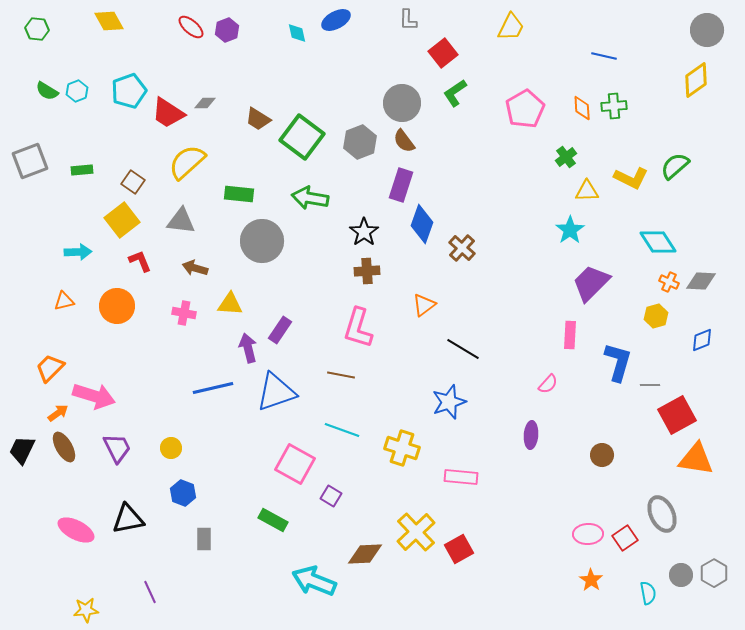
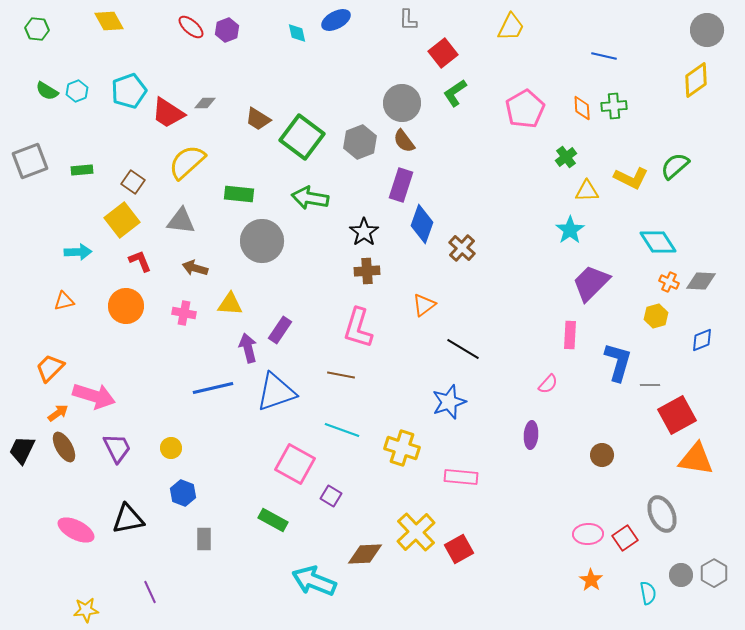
orange circle at (117, 306): moved 9 px right
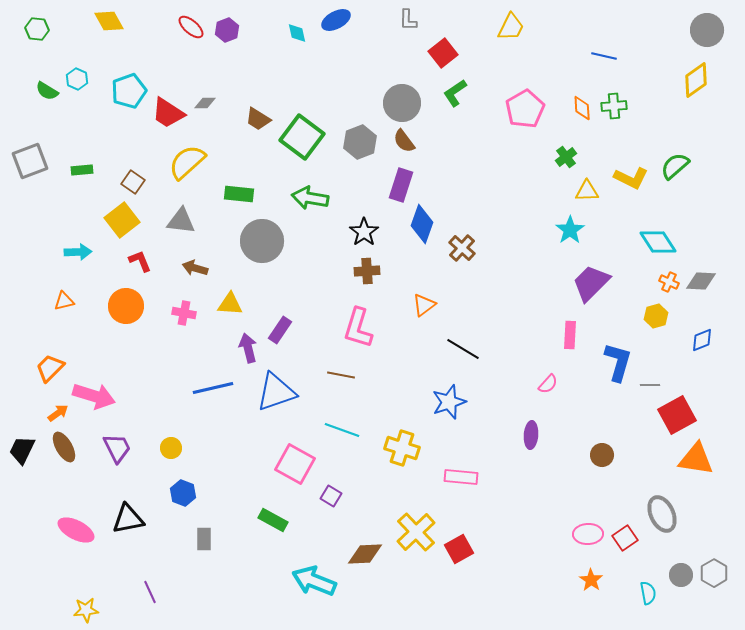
cyan hexagon at (77, 91): moved 12 px up; rotated 15 degrees counterclockwise
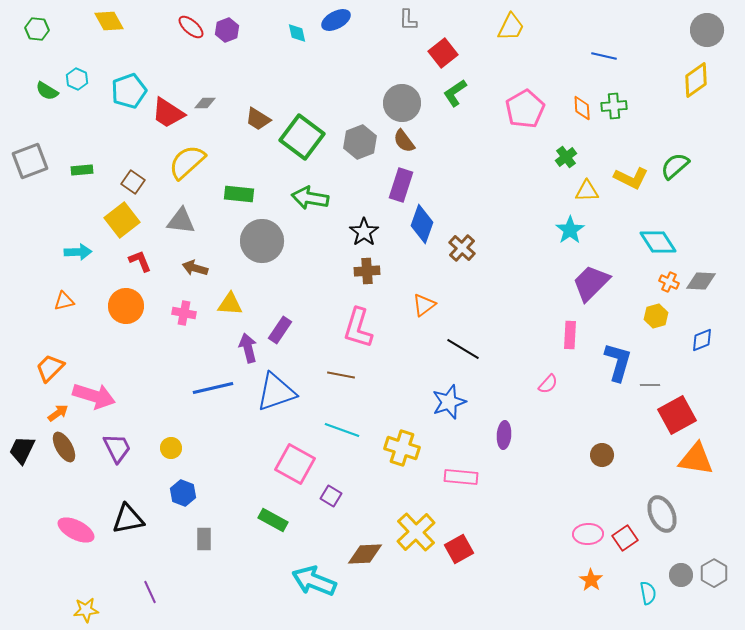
purple ellipse at (531, 435): moved 27 px left
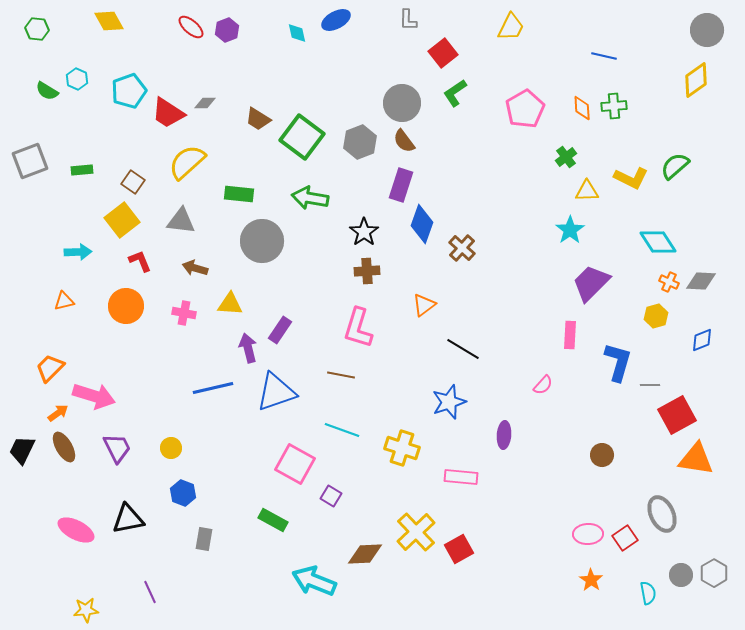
pink semicircle at (548, 384): moved 5 px left, 1 px down
gray rectangle at (204, 539): rotated 10 degrees clockwise
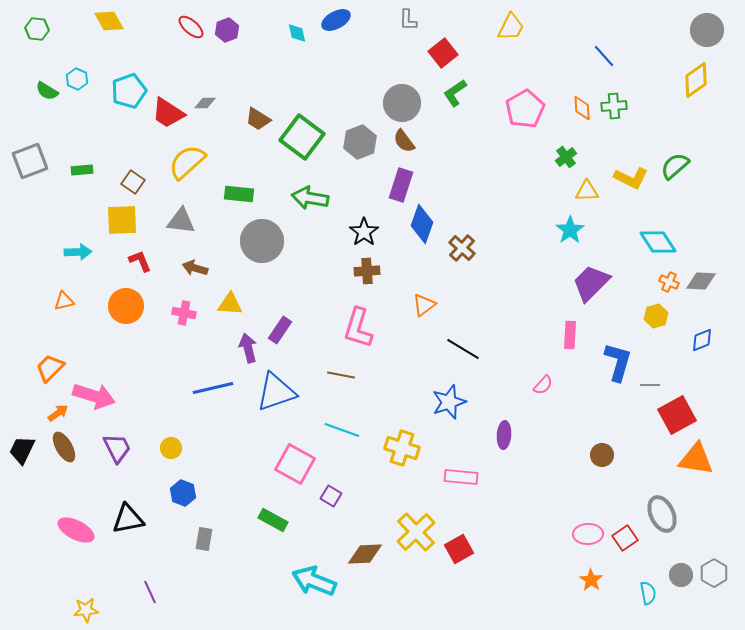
blue line at (604, 56): rotated 35 degrees clockwise
yellow square at (122, 220): rotated 36 degrees clockwise
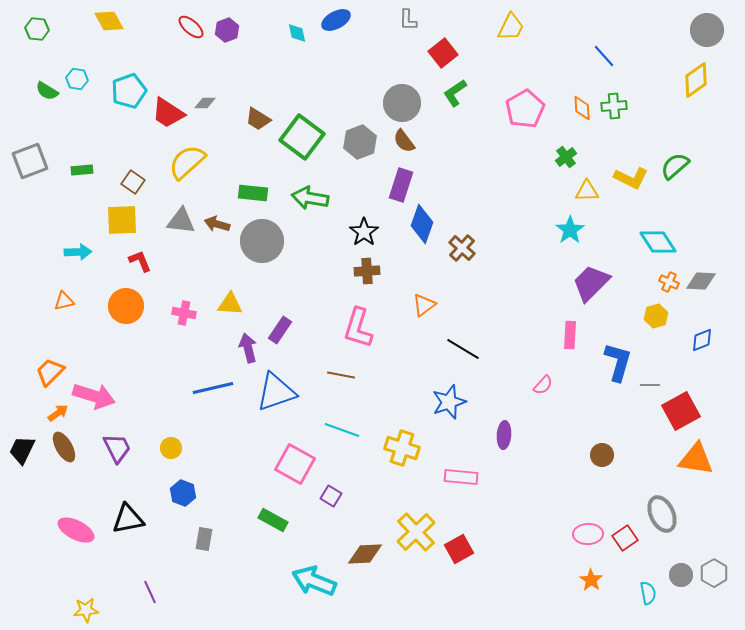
cyan hexagon at (77, 79): rotated 15 degrees counterclockwise
green rectangle at (239, 194): moved 14 px right, 1 px up
brown arrow at (195, 268): moved 22 px right, 44 px up
orange trapezoid at (50, 368): moved 4 px down
red square at (677, 415): moved 4 px right, 4 px up
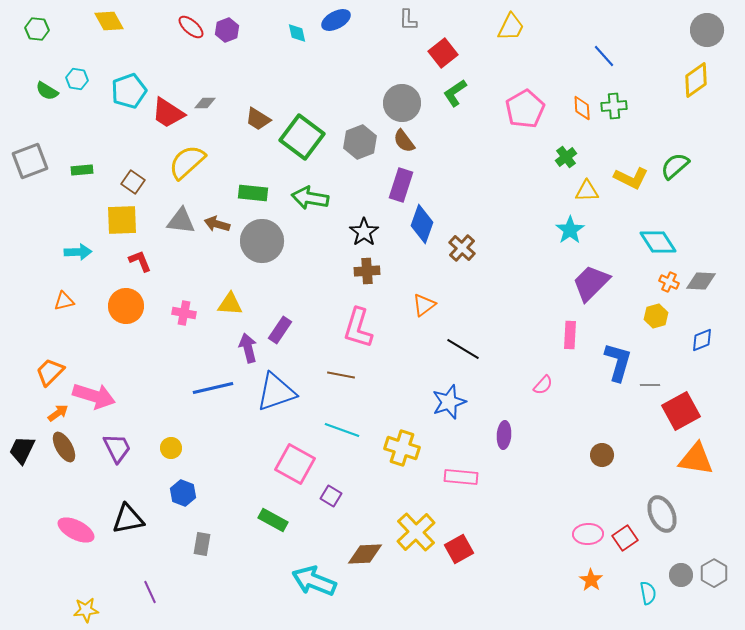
gray rectangle at (204, 539): moved 2 px left, 5 px down
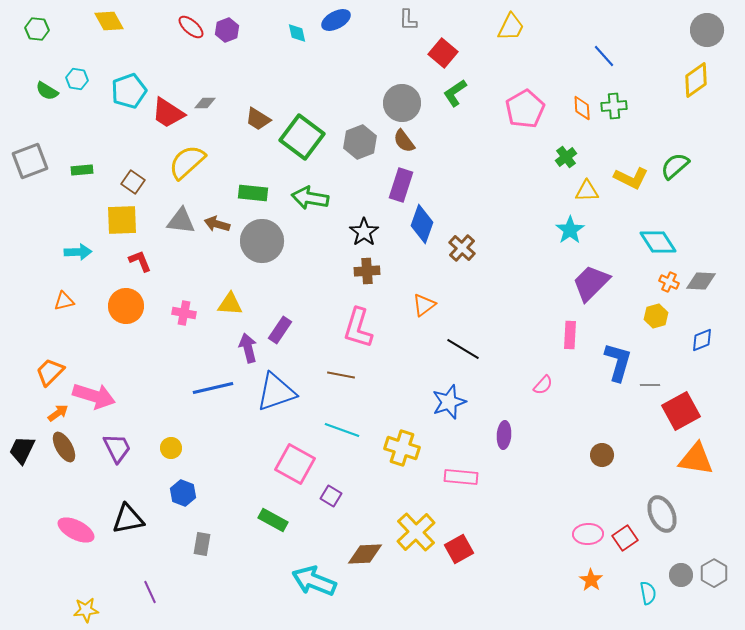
red square at (443, 53): rotated 12 degrees counterclockwise
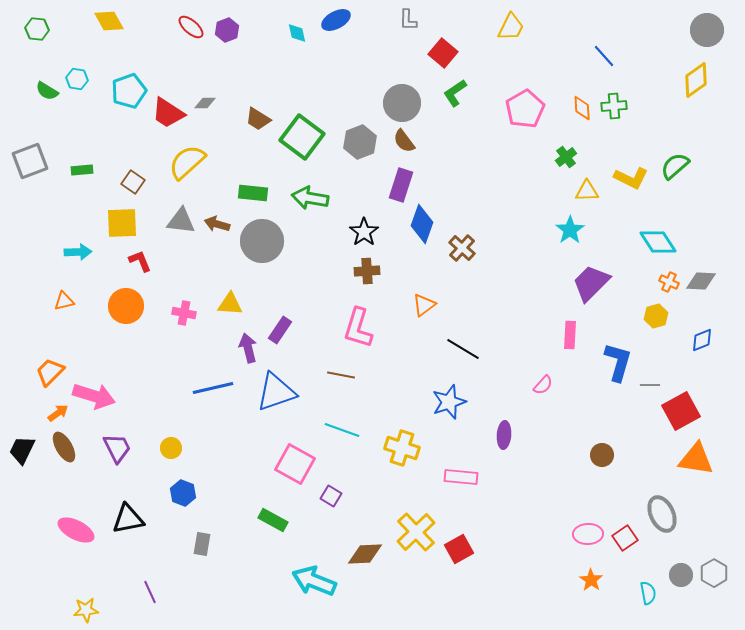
yellow square at (122, 220): moved 3 px down
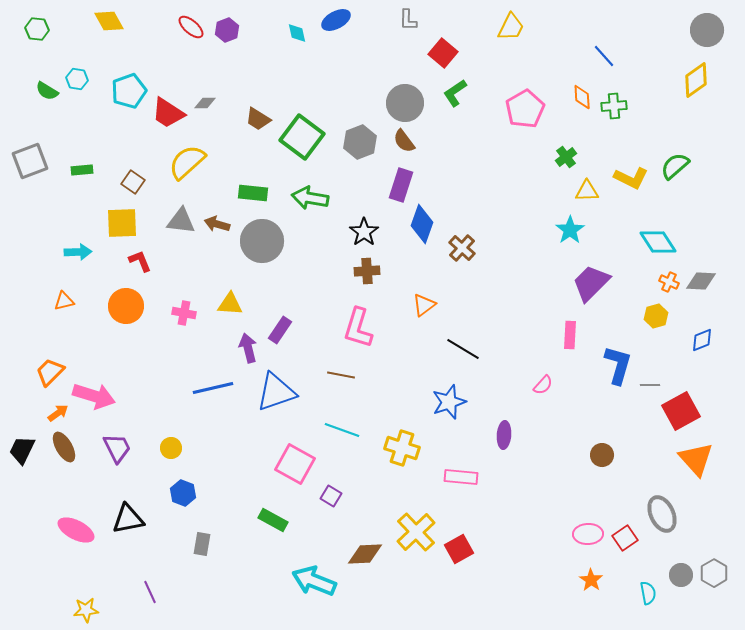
gray circle at (402, 103): moved 3 px right
orange diamond at (582, 108): moved 11 px up
blue L-shape at (618, 362): moved 3 px down
orange triangle at (696, 459): rotated 39 degrees clockwise
